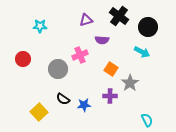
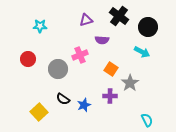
red circle: moved 5 px right
blue star: rotated 16 degrees counterclockwise
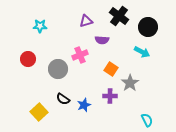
purple triangle: moved 1 px down
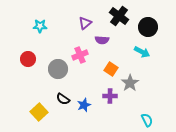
purple triangle: moved 1 px left, 2 px down; rotated 24 degrees counterclockwise
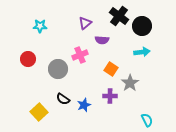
black circle: moved 6 px left, 1 px up
cyan arrow: rotated 35 degrees counterclockwise
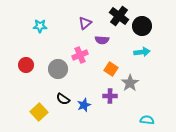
red circle: moved 2 px left, 6 px down
cyan semicircle: rotated 56 degrees counterclockwise
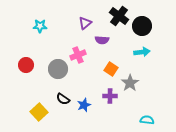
pink cross: moved 2 px left
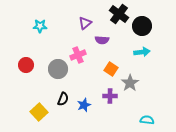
black cross: moved 2 px up
black semicircle: rotated 104 degrees counterclockwise
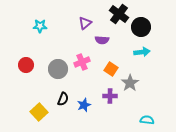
black circle: moved 1 px left, 1 px down
pink cross: moved 4 px right, 7 px down
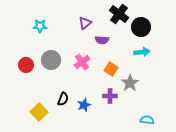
pink cross: rotated 14 degrees counterclockwise
gray circle: moved 7 px left, 9 px up
